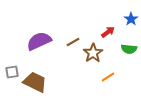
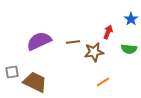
red arrow: rotated 32 degrees counterclockwise
brown line: rotated 24 degrees clockwise
brown star: moved 1 px right, 1 px up; rotated 24 degrees clockwise
orange line: moved 5 px left, 5 px down
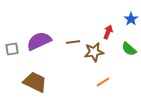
green semicircle: rotated 35 degrees clockwise
gray square: moved 23 px up
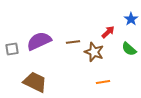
red arrow: rotated 24 degrees clockwise
brown star: rotated 30 degrees clockwise
orange line: rotated 24 degrees clockwise
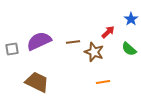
brown trapezoid: moved 2 px right
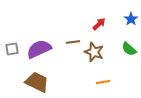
red arrow: moved 9 px left, 8 px up
purple semicircle: moved 8 px down
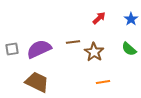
red arrow: moved 6 px up
brown star: rotated 12 degrees clockwise
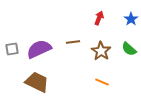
red arrow: rotated 24 degrees counterclockwise
brown star: moved 7 px right, 1 px up
orange line: moved 1 px left; rotated 32 degrees clockwise
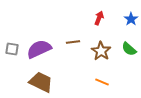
gray square: rotated 16 degrees clockwise
brown trapezoid: moved 4 px right
